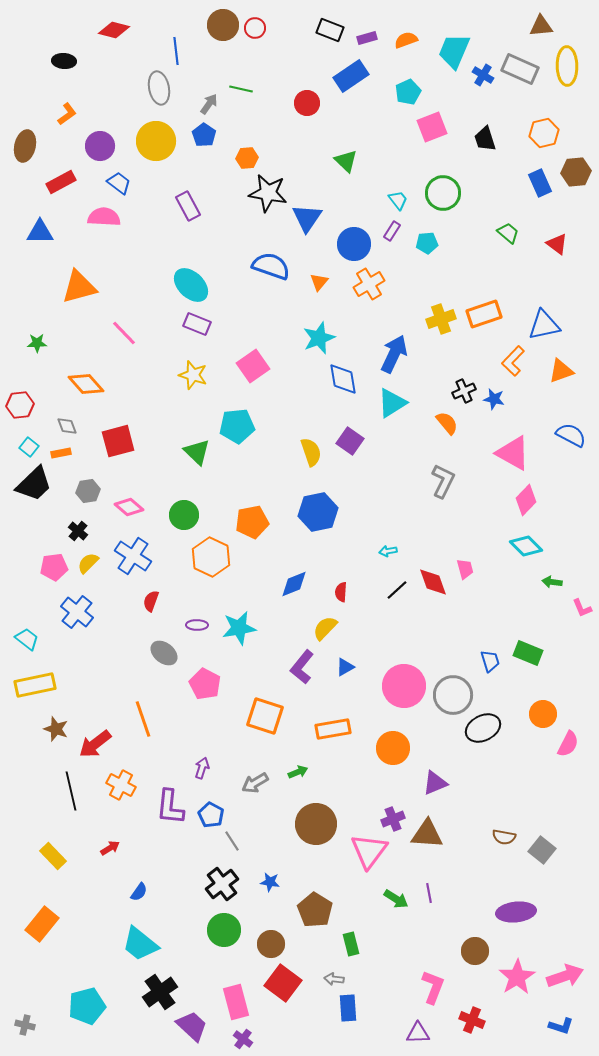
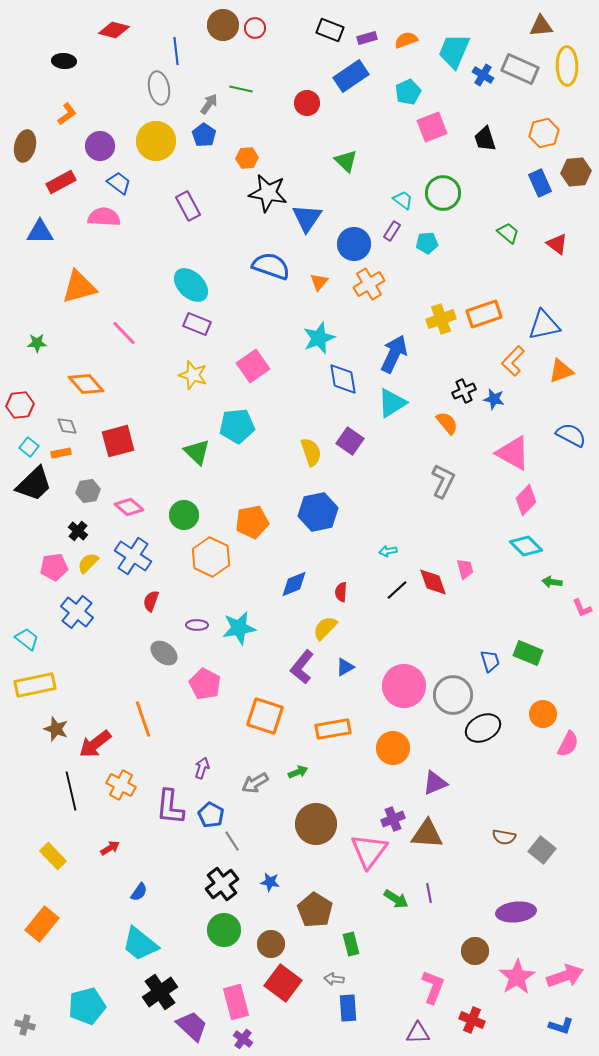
cyan trapezoid at (398, 200): moved 5 px right; rotated 15 degrees counterclockwise
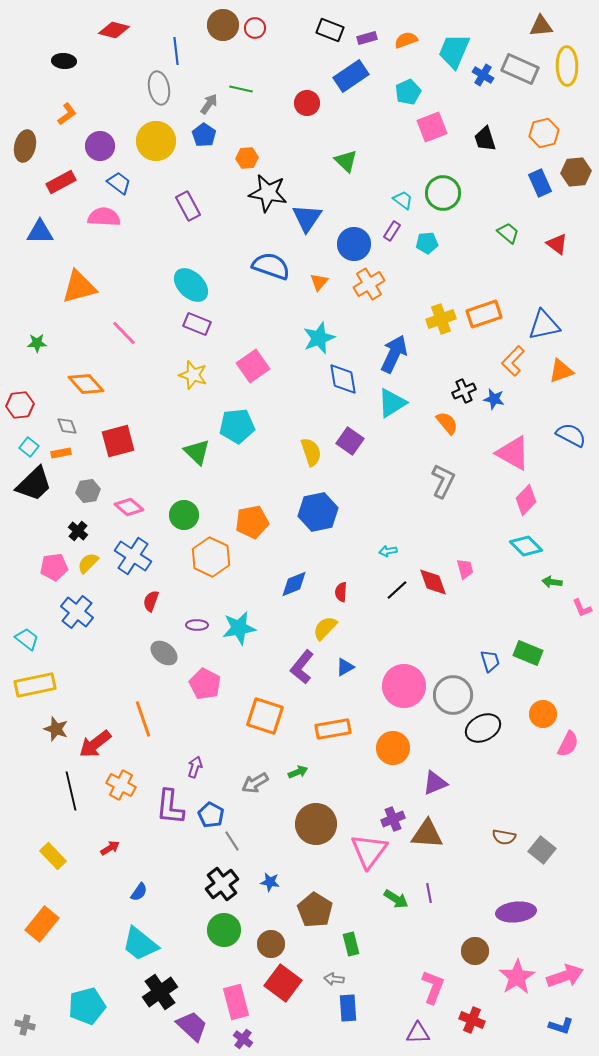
purple arrow at (202, 768): moved 7 px left, 1 px up
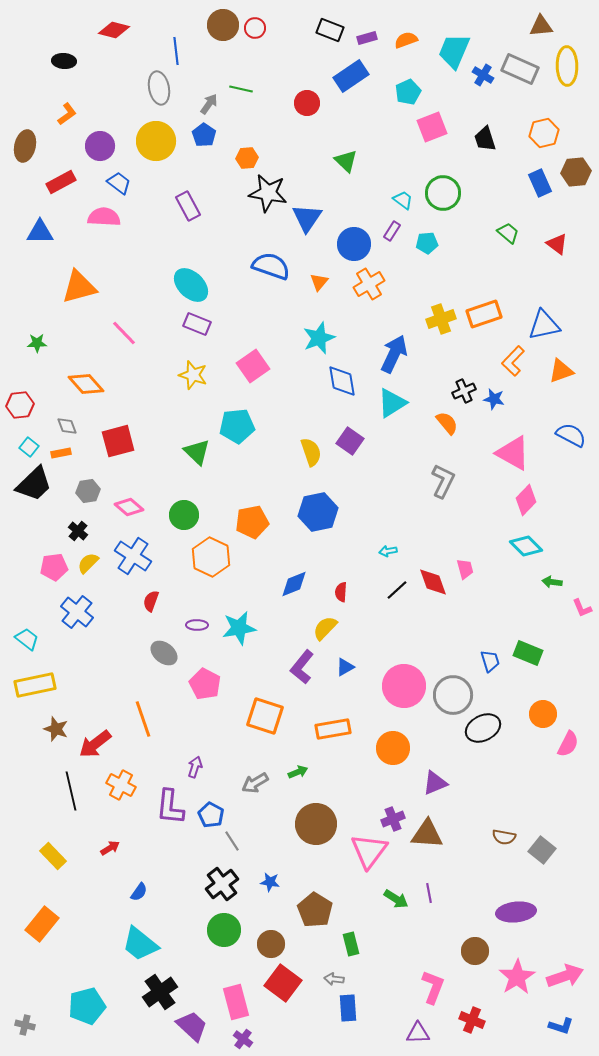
blue diamond at (343, 379): moved 1 px left, 2 px down
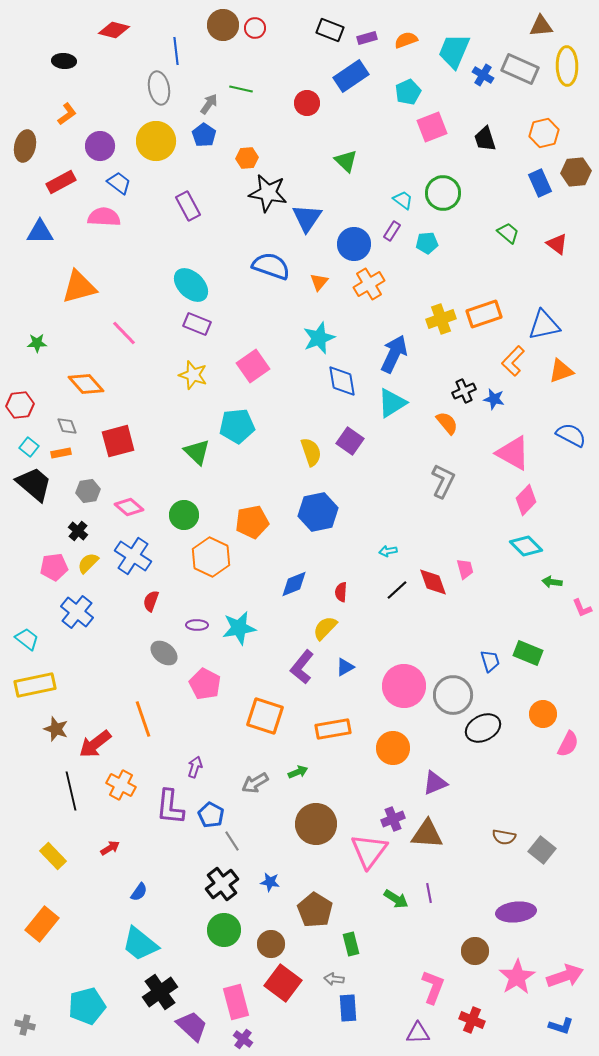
black trapezoid at (34, 484): rotated 96 degrees counterclockwise
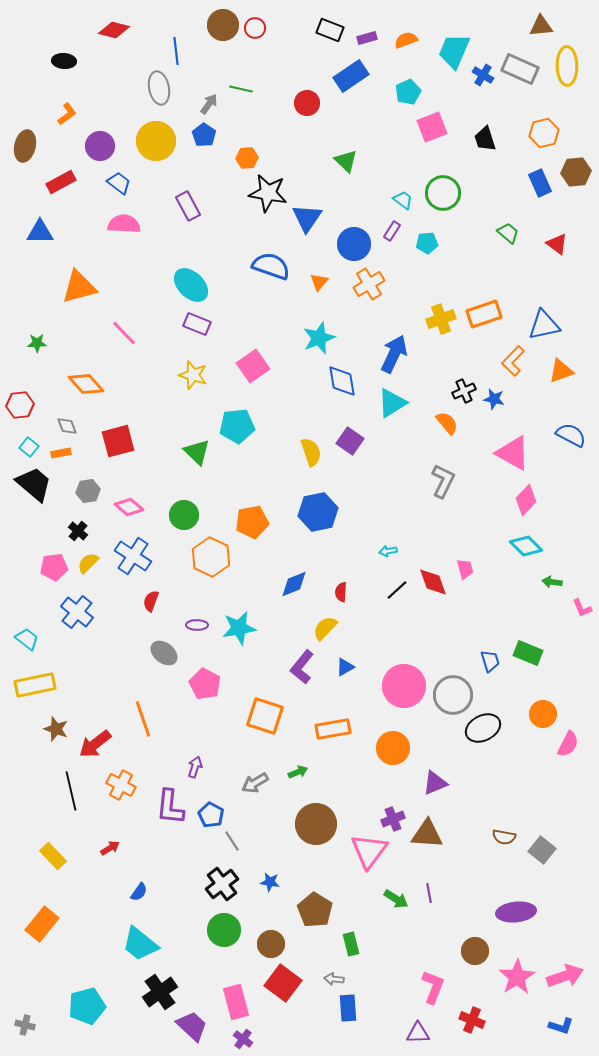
pink semicircle at (104, 217): moved 20 px right, 7 px down
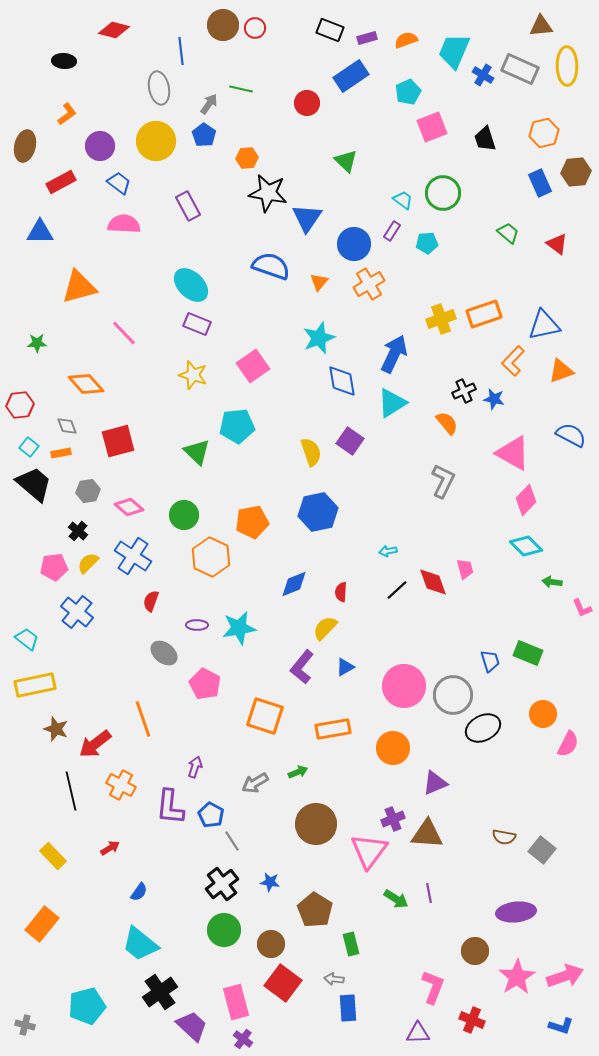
blue line at (176, 51): moved 5 px right
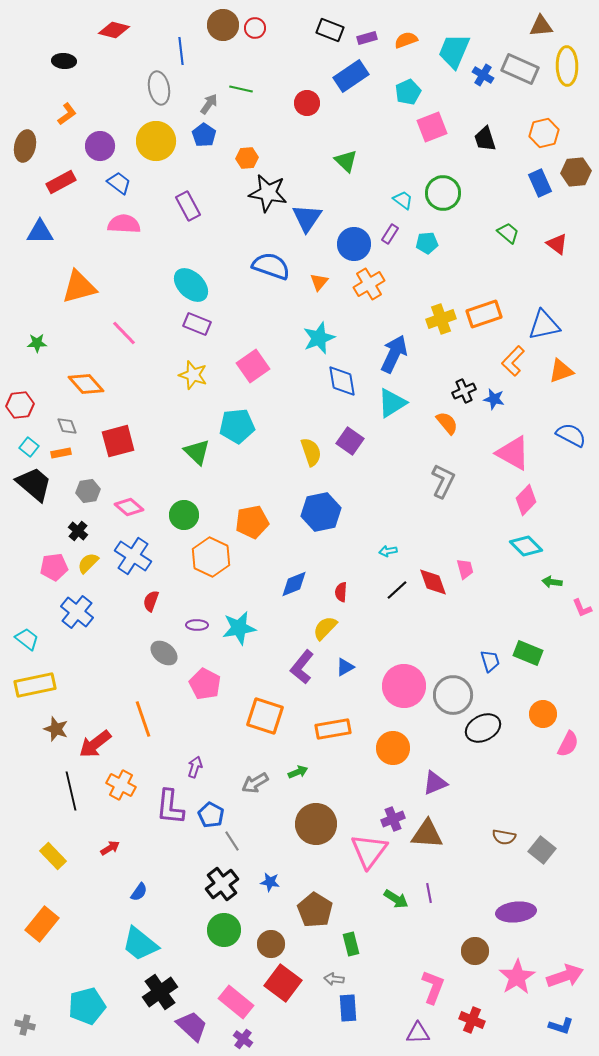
purple rectangle at (392, 231): moved 2 px left, 3 px down
blue hexagon at (318, 512): moved 3 px right
pink rectangle at (236, 1002): rotated 36 degrees counterclockwise
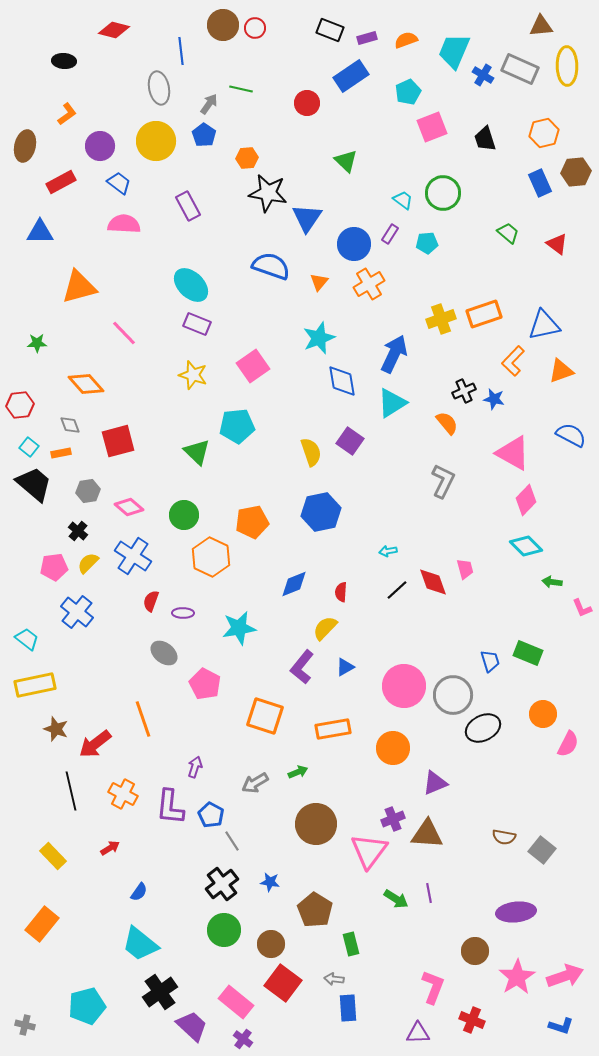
gray diamond at (67, 426): moved 3 px right, 1 px up
purple ellipse at (197, 625): moved 14 px left, 12 px up
orange cross at (121, 785): moved 2 px right, 9 px down
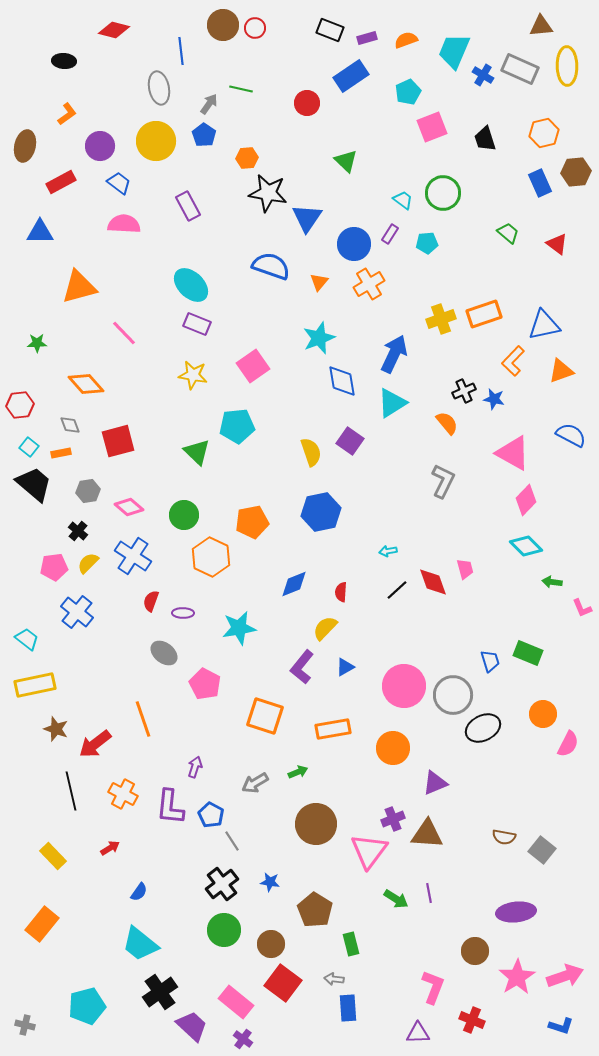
yellow star at (193, 375): rotated 8 degrees counterclockwise
